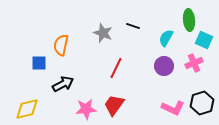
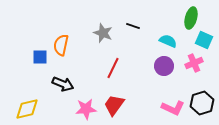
green ellipse: moved 2 px right, 2 px up; rotated 20 degrees clockwise
cyan semicircle: moved 2 px right, 3 px down; rotated 84 degrees clockwise
blue square: moved 1 px right, 6 px up
red line: moved 3 px left
black arrow: rotated 50 degrees clockwise
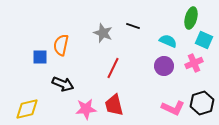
red trapezoid: rotated 50 degrees counterclockwise
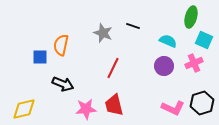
green ellipse: moved 1 px up
yellow diamond: moved 3 px left
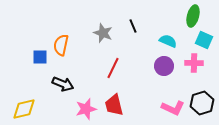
green ellipse: moved 2 px right, 1 px up
black line: rotated 48 degrees clockwise
pink cross: rotated 24 degrees clockwise
pink star: rotated 10 degrees counterclockwise
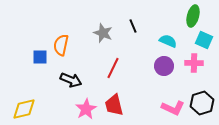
black arrow: moved 8 px right, 4 px up
pink star: rotated 15 degrees counterclockwise
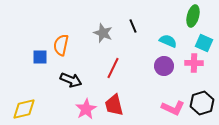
cyan square: moved 3 px down
